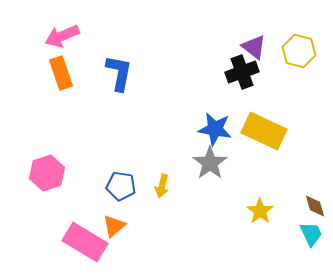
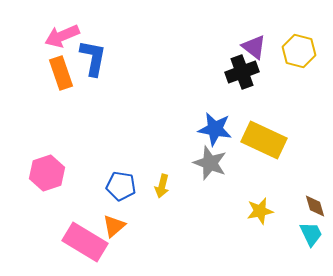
blue L-shape: moved 26 px left, 15 px up
yellow rectangle: moved 9 px down
gray star: rotated 16 degrees counterclockwise
yellow star: rotated 24 degrees clockwise
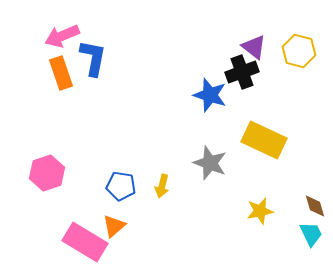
blue star: moved 5 px left, 34 px up; rotated 8 degrees clockwise
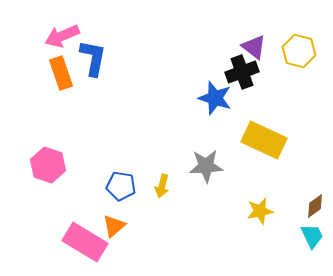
blue star: moved 5 px right, 3 px down
gray star: moved 4 px left, 3 px down; rotated 24 degrees counterclockwise
pink hexagon: moved 1 px right, 8 px up; rotated 24 degrees counterclockwise
brown diamond: rotated 70 degrees clockwise
cyan trapezoid: moved 1 px right, 2 px down
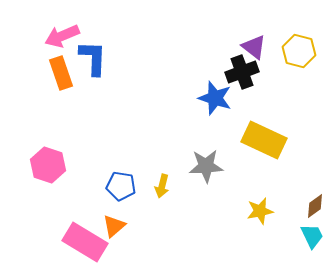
blue L-shape: rotated 9 degrees counterclockwise
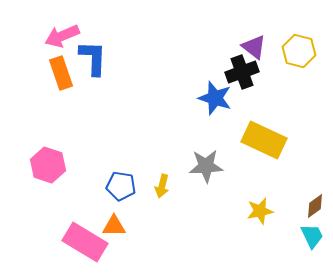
orange triangle: rotated 40 degrees clockwise
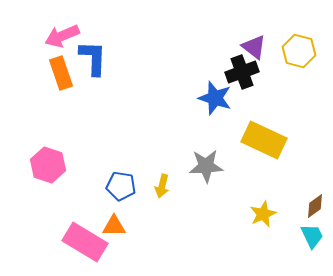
yellow star: moved 3 px right, 3 px down; rotated 12 degrees counterclockwise
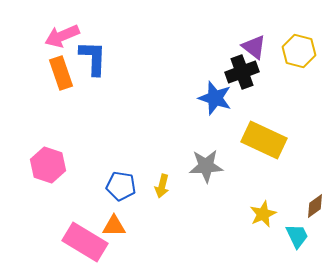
cyan trapezoid: moved 15 px left
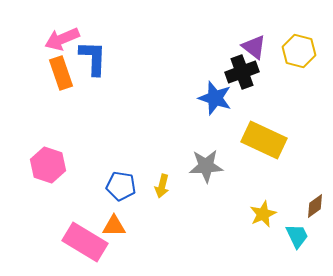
pink arrow: moved 3 px down
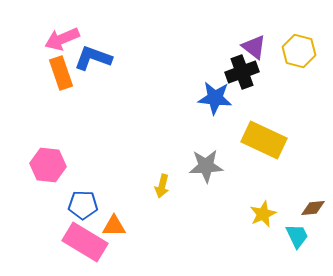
blue L-shape: rotated 72 degrees counterclockwise
blue star: rotated 12 degrees counterclockwise
pink hexagon: rotated 12 degrees counterclockwise
blue pentagon: moved 38 px left, 19 px down; rotated 8 degrees counterclockwise
brown diamond: moved 2 px left, 2 px down; rotated 30 degrees clockwise
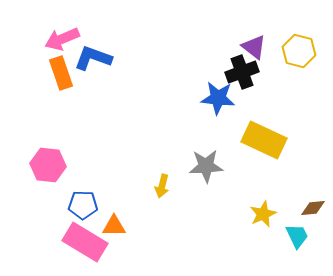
blue star: moved 3 px right
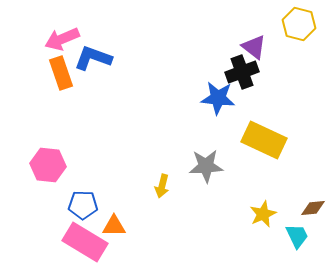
yellow hexagon: moved 27 px up
